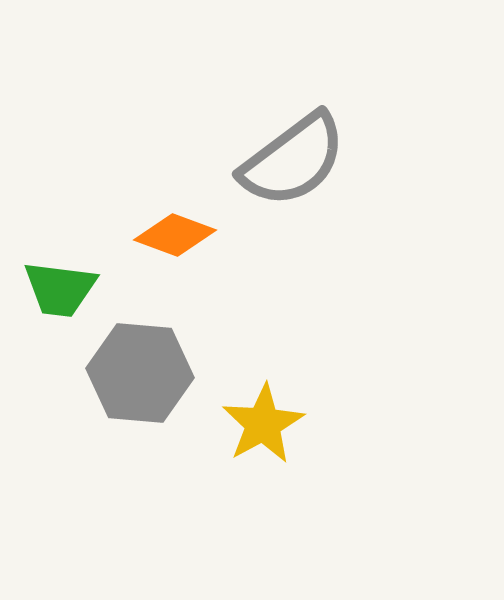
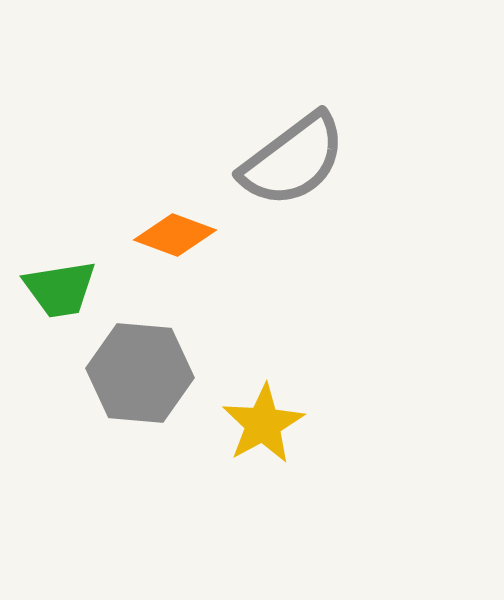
green trapezoid: rotated 16 degrees counterclockwise
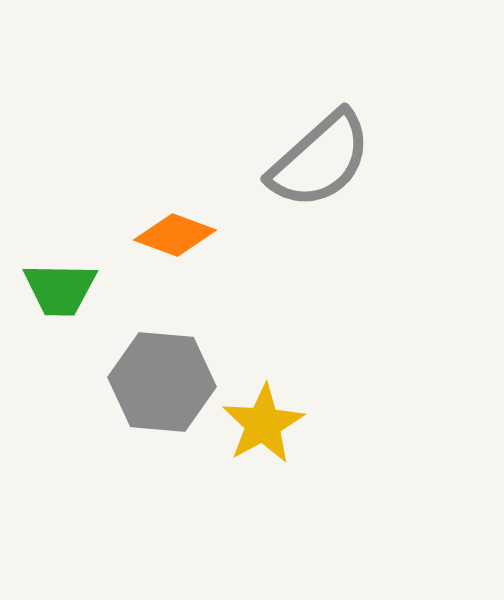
gray semicircle: moved 27 px right; rotated 5 degrees counterclockwise
green trapezoid: rotated 10 degrees clockwise
gray hexagon: moved 22 px right, 9 px down
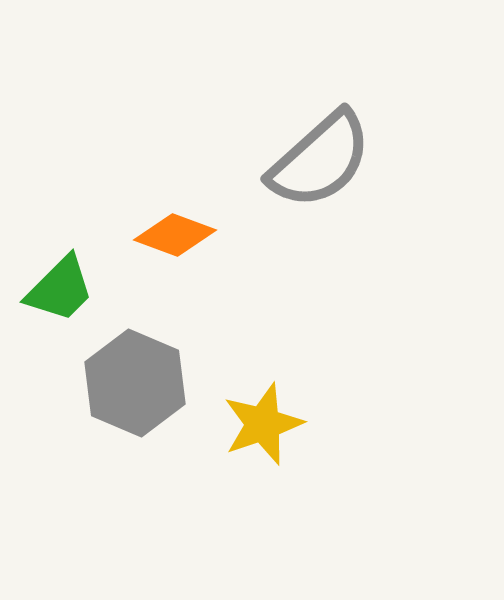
green trapezoid: rotated 46 degrees counterclockwise
gray hexagon: moved 27 px left, 1 px down; rotated 18 degrees clockwise
yellow star: rotated 10 degrees clockwise
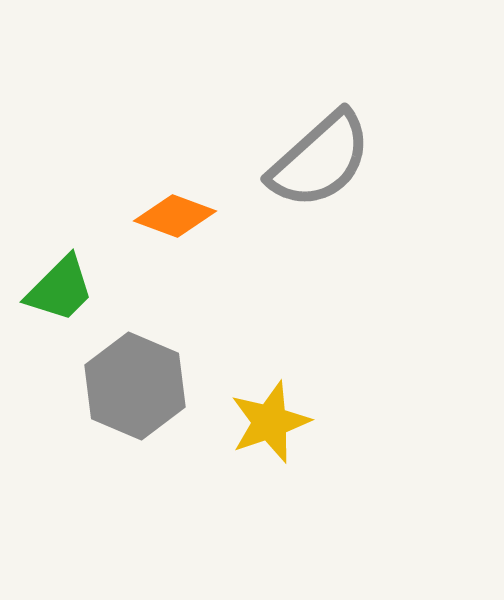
orange diamond: moved 19 px up
gray hexagon: moved 3 px down
yellow star: moved 7 px right, 2 px up
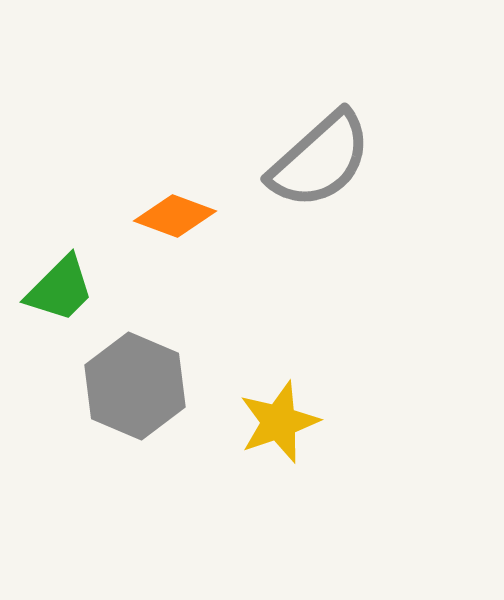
yellow star: moved 9 px right
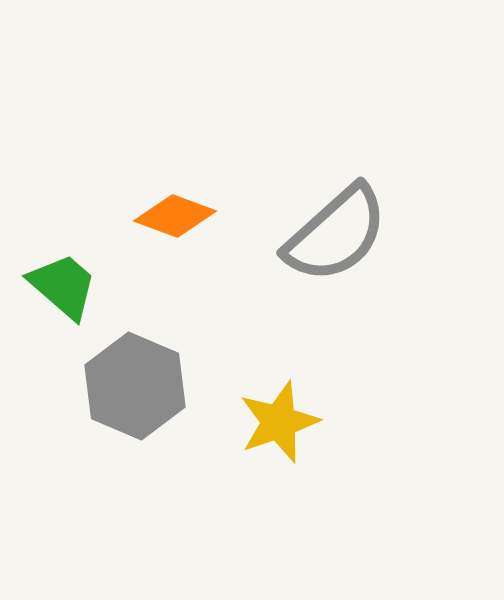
gray semicircle: moved 16 px right, 74 px down
green trapezoid: moved 3 px right, 3 px up; rotated 94 degrees counterclockwise
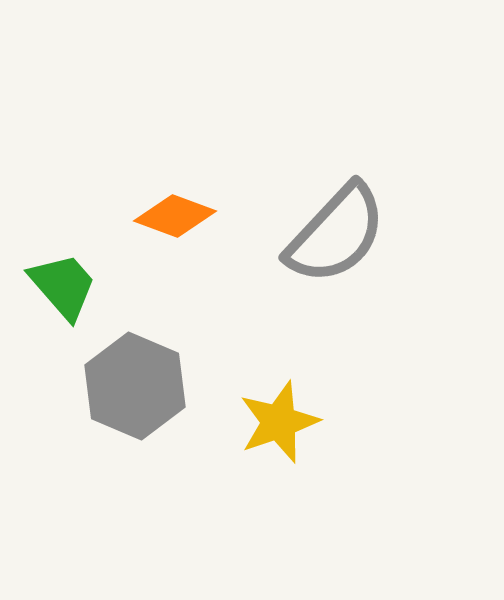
gray semicircle: rotated 5 degrees counterclockwise
green trapezoid: rotated 8 degrees clockwise
